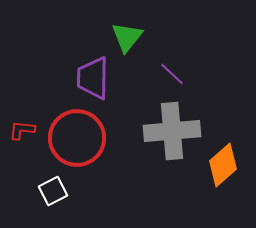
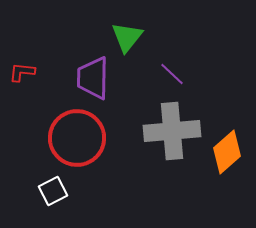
red L-shape: moved 58 px up
orange diamond: moved 4 px right, 13 px up
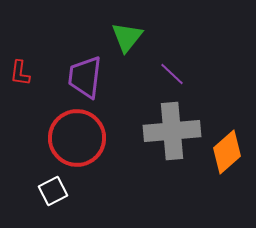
red L-shape: moved 2 px left, 1 px down; rotated 88 degrees counterclockwise
purple trapezoid: moved 8 px left, 1 px up; rotated 6 degrees clockwise
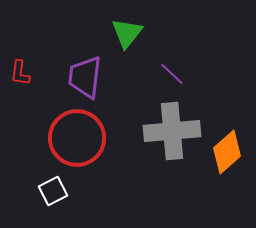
green triangle: moved 4 px up
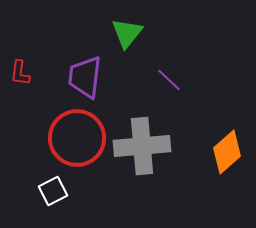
purple line: moved 3 px left, 6 px down
gray cross: moved 30 px left, 15 px down
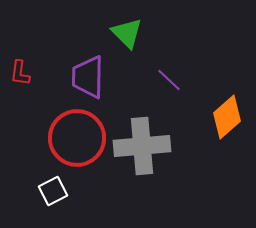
green triangle: rotated 24 degrees counterclockwise
purple trapezoid: moved 3 px right; rotated 6 degrees counterclockwise
orange diamond: moved 35 px up
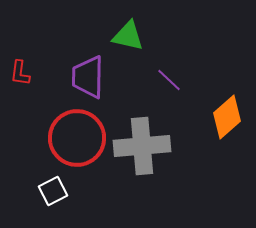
green triangle: moved 1 px right, 3 px down; rotated 32 degrees counterclockwise
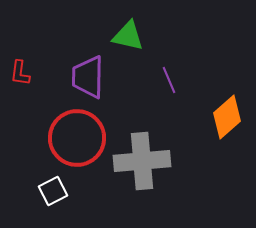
purple line: rotated 24 degrees clockwise
gray cross: moved 15 px down
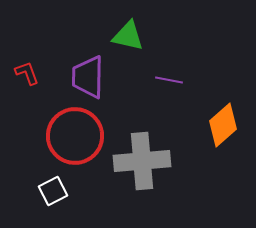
red L-shape: moved 7 px right; rotated 152 degrees clockwise
purple line: rotated 56 degrees counterclockwise
orange diamond: moved 4 px left, 8 px down
red circle: moved 2 px left, 2 px up
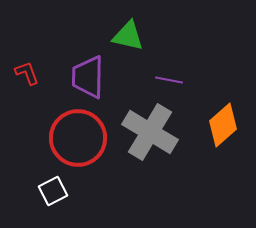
red circle: moved 3 px right, 2 px down
gray cross: moved 8 px right, 29 px up; rotated 36 degrees clockwise
